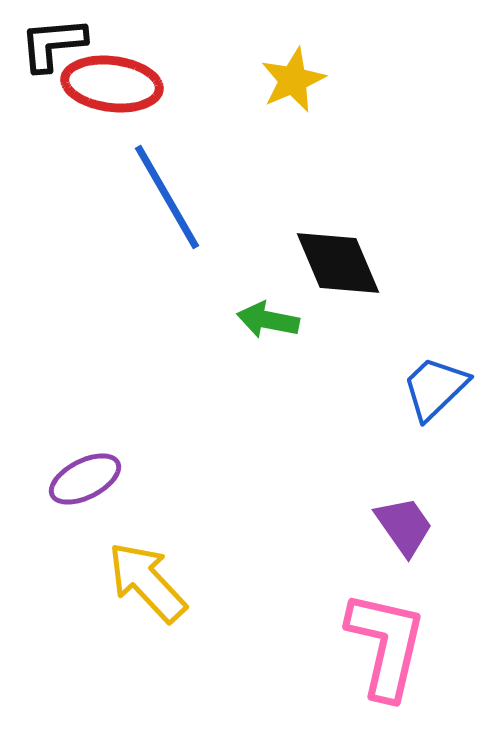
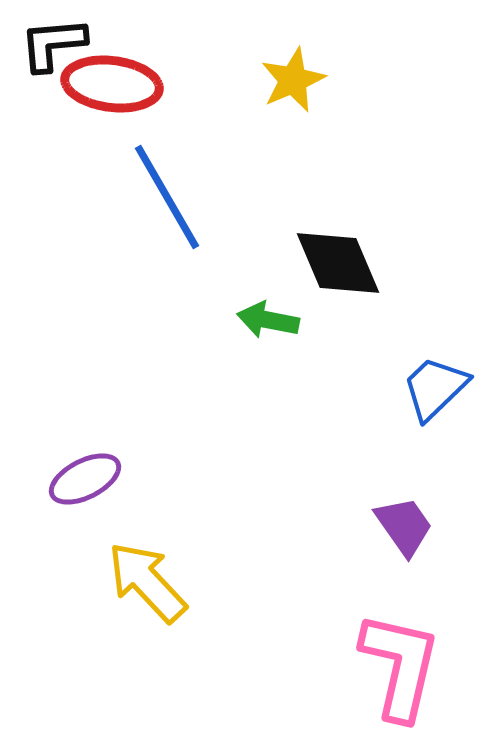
pink L-shape: moved 14 px right, 21 px down
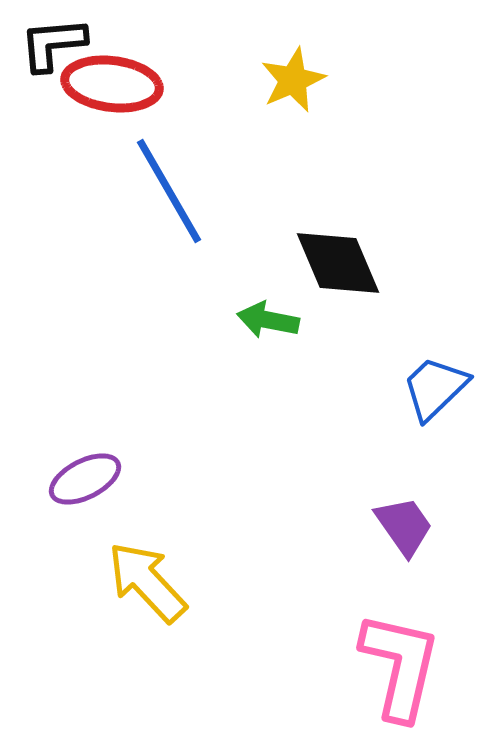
blue line: moved 2 px right, 6 px up
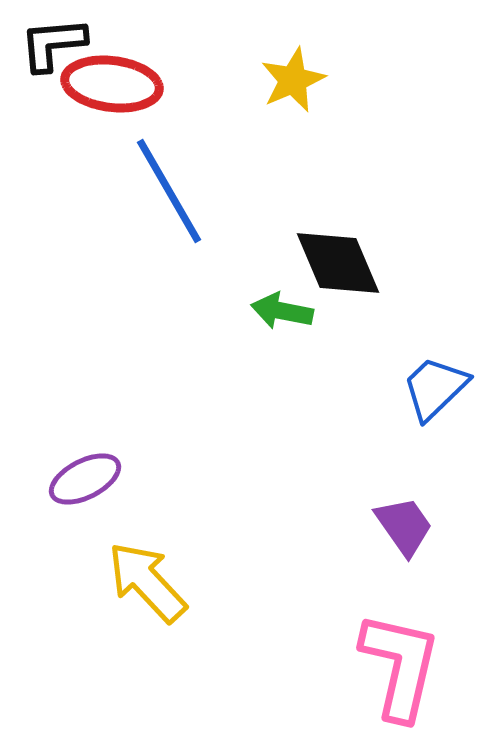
green arrow: moved 14 px right, 9 px up
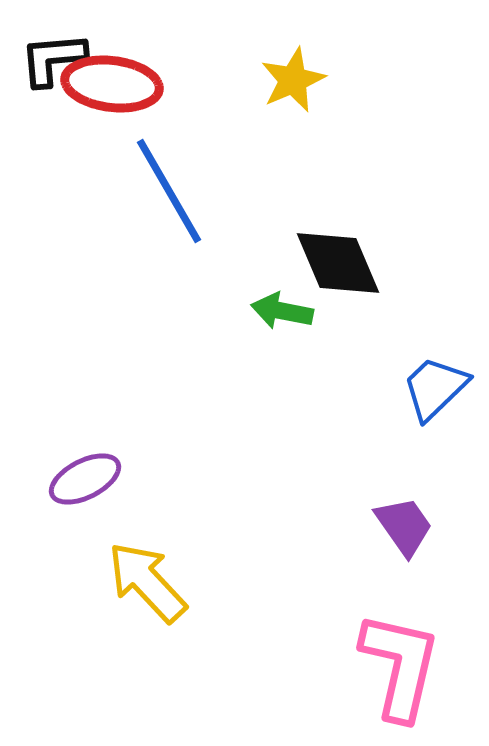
black L-shape: moved 15 px down
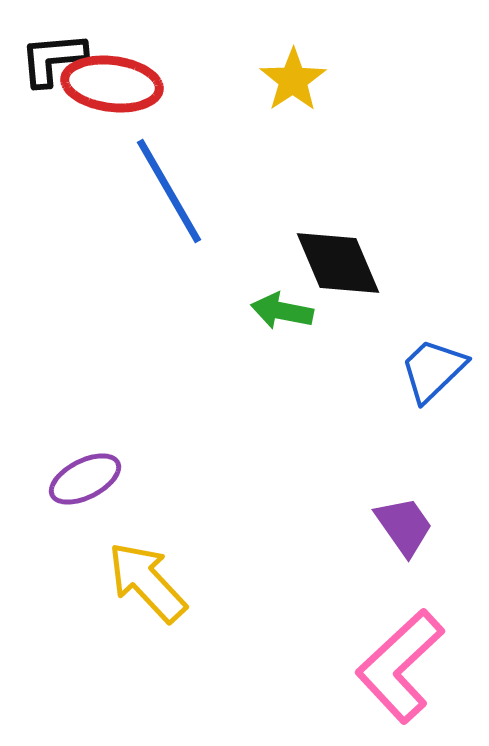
yellow star: rotated 10 degrees counterclockwise
blue trapezoid: moved 2 px left, 18 px up
pink L-shape: rotated 146 degrees counterclockwise
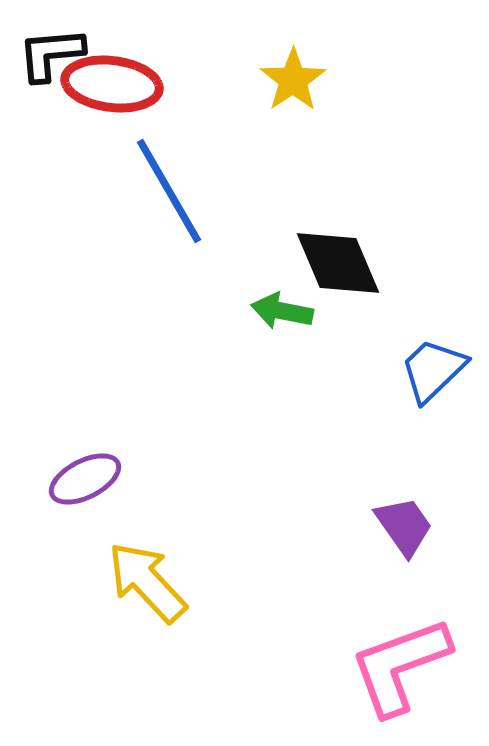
black L-shape: moved 2 px left, 5 px up
pink L-shape: rotated 23 degrees clockwise
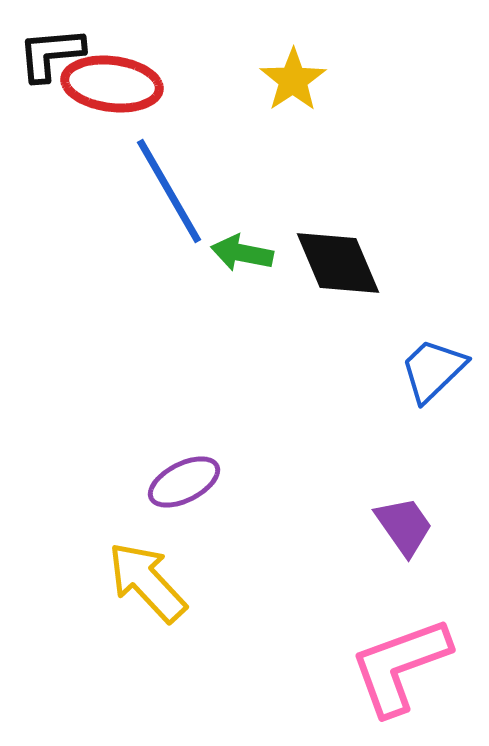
green arrow: moved 40 px left, 58 px up
purple ellipse: moved 99 px right, 3 px down
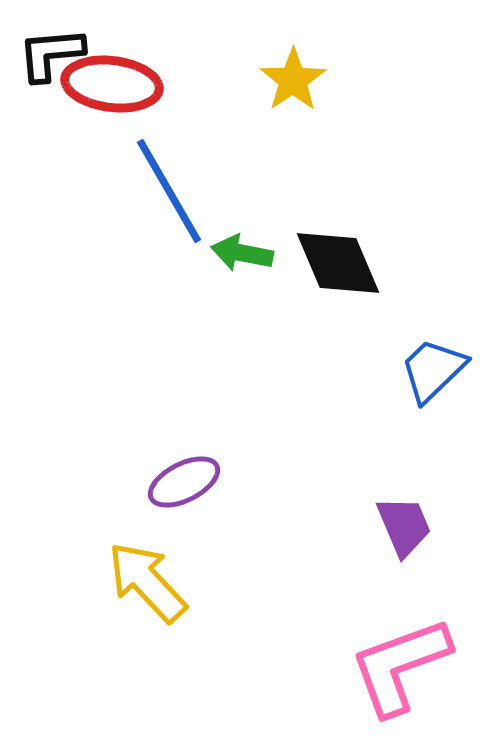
purple trapezoid: rotated 12 degrees clockwise
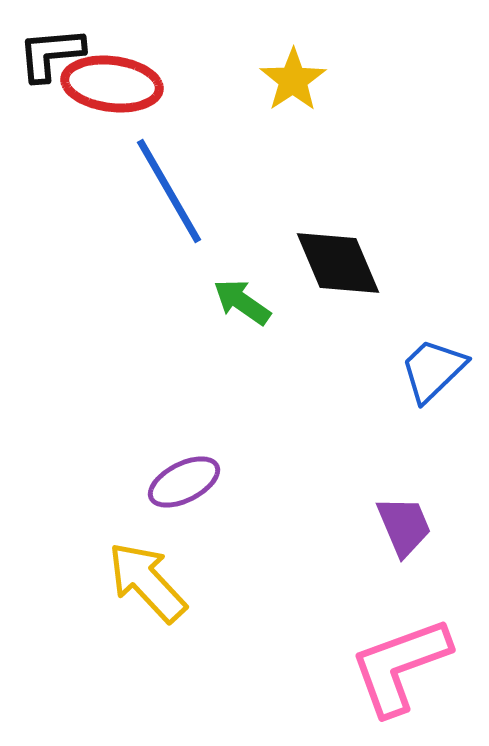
green arrow: moved 49 px down; rotated 24 degrees clockwise
